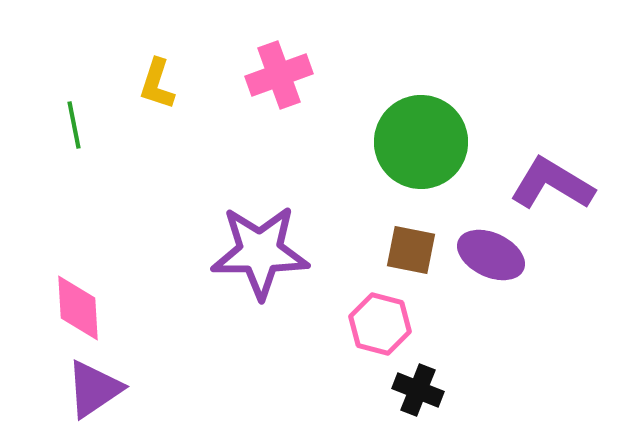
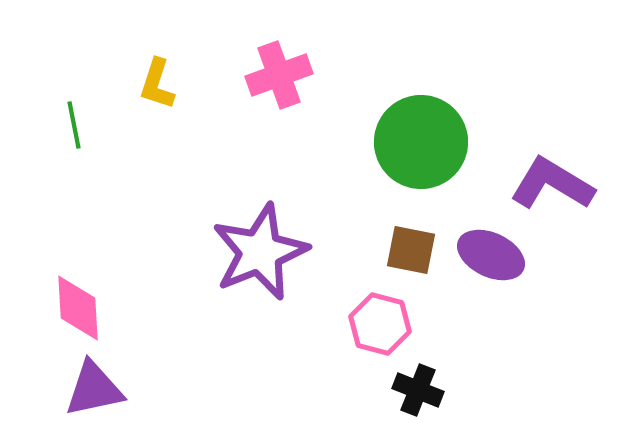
purple star: rotated 22 degrees counterclockwise
purple triangle: rotated 22 degrees clockwise
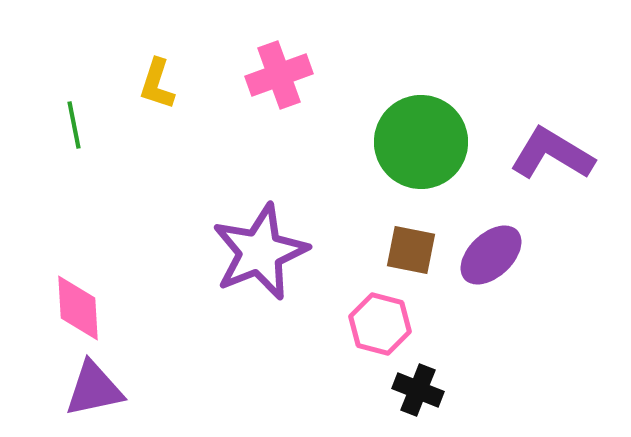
purple L-shape: moved 30 px up
purple ellipse: rotated 68 degrees counterclockwise
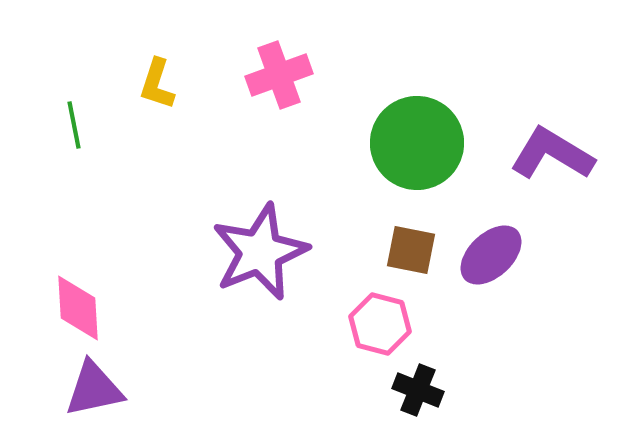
green circle: moved 4 px left, 1 px down
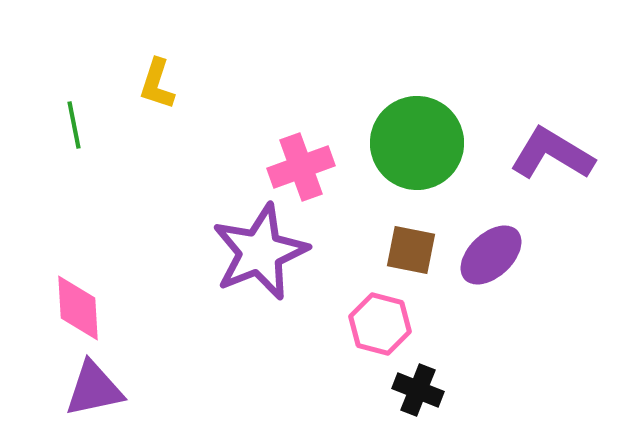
pink cross: moved 22 px right, 92 px down
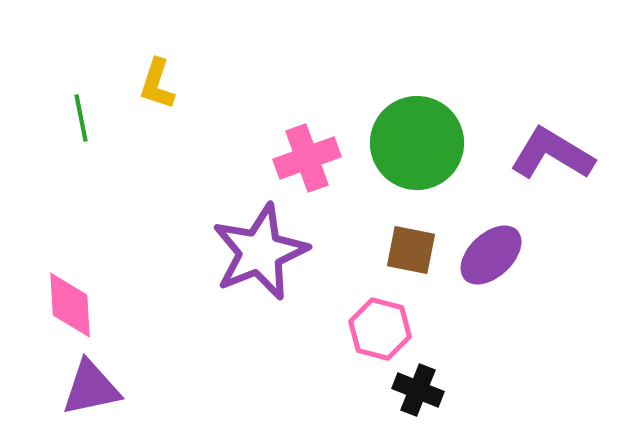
green line: moved 7 px right, 7 px up
pink cross: moved 6 px right, 9 px up
pink diamond: moved 8 px left, 3 px up
pink hexagon: moved 5 px down
purple triangle: moved 3 px left, 1 px up
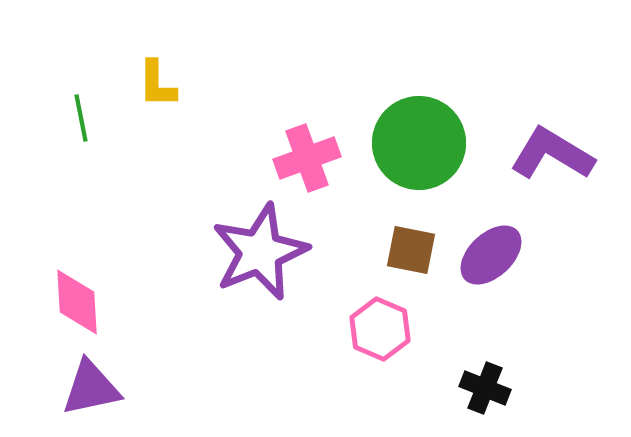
yellow L-shape: rotated 18 degrees counterclockwise
green circle: moved 2 px right
pink diamond: moved 7 px right, 3 px up
pink hexagon: rotated 8 degrees clockwise
black cross: moved 67 px right, 2 px up
